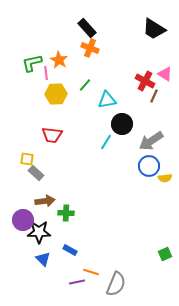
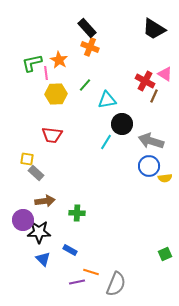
orange cross: moved 1 px up
gray arrow: rotated 50 degrees clockwise
green cross: moved 11 px right
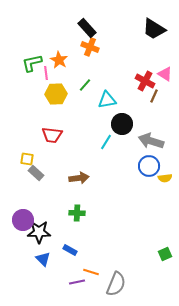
brown arrow: moved 34 px right, 23 px up
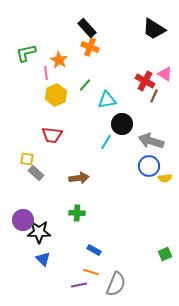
green L-shape: moved 6 px left, 10 px up
yellow hexagon: moved 1 px down; rotated 20 degrees counterclockwise
blue rectangle: moved 24 px right
purple line: moved 2 px right, 3 px down
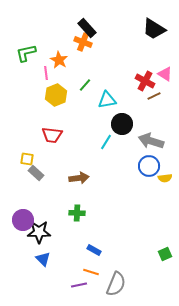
orange cross: moved 7 px left, 5 px up
brown line: rotated 40 degrees clockwise
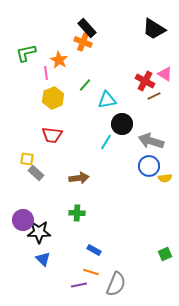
yellow hexagon: moved 3 px left, 3 px down
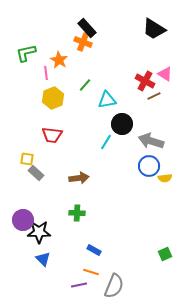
gray semicircle: moved 2 px left, 2 px down
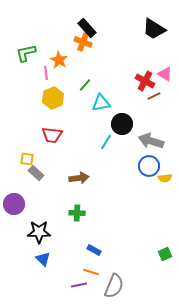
cyan triangle: moved 6 px left, 3 px down
purple circle: moved 9 px left, 16 px up
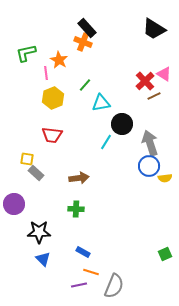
pink triangle: moved 1 px left
red cross: rotated 18 degrees clockwise
gray arrow: moved 1 px left, 2 px down; rotated 55 degrees clockwise
green cross: moved 1 px left, 4 px up
blue rectangle: moved 11 px left, 2 px down
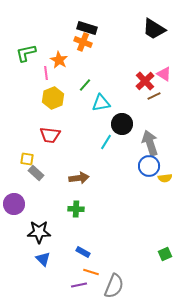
black rectangle: rotated 30 degrees counterclockwise
red trapezoid: moved 2 px left
